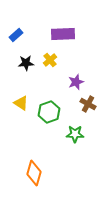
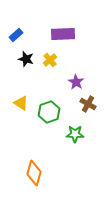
black star: moved 4 px up; rotated 21 degrees clockwise
purple star: rotated 21 degrees counterclockwise
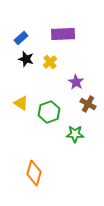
blue rectangle: moved 5 px right, 3 px down
yellow cross: moved 2 px down
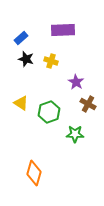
purple rectangle: moved 4 px up
yellow cross: moved 1 px right, 1 px up; rotated 32 degrees counterclockwise
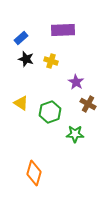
green hexagon: moved 1 px right
